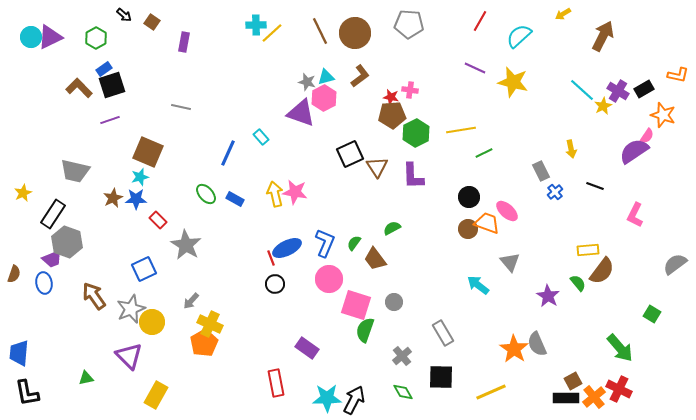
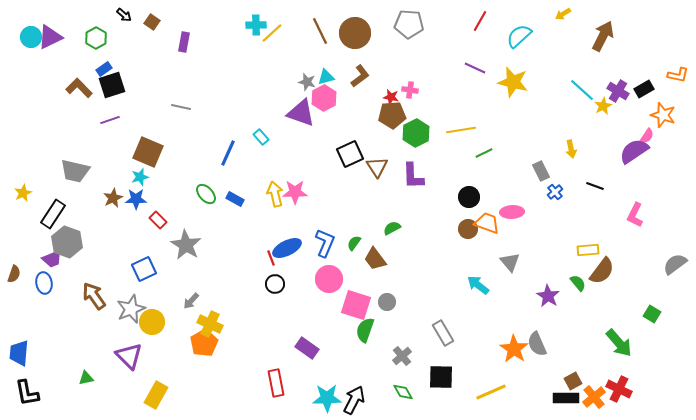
pink star at (295, 192): rotated 10 degrees counterclockwise
pink ellipse at (507, 211): moved 5 px right, 1 px down; rotated 45 degrees counterclockwise
gray circle at (394, 302): moved 7 px left
green arrow at (620, 348): moved 1 px left, 5 px up
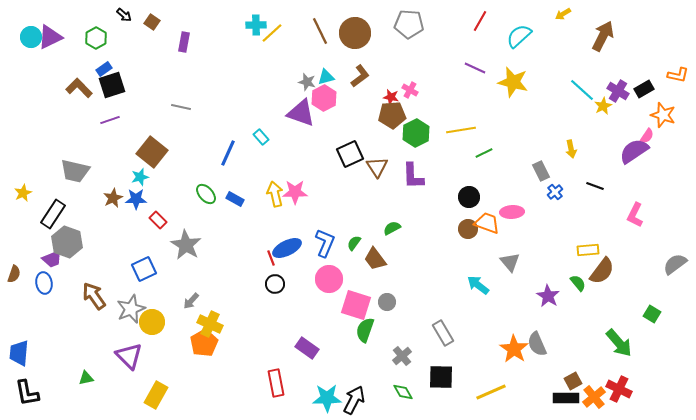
pink cross at (410, 90): rotated 21 degrees clockwise
brown square at (148, 152): moved 4 px right; rotated 16 degrees clockwise
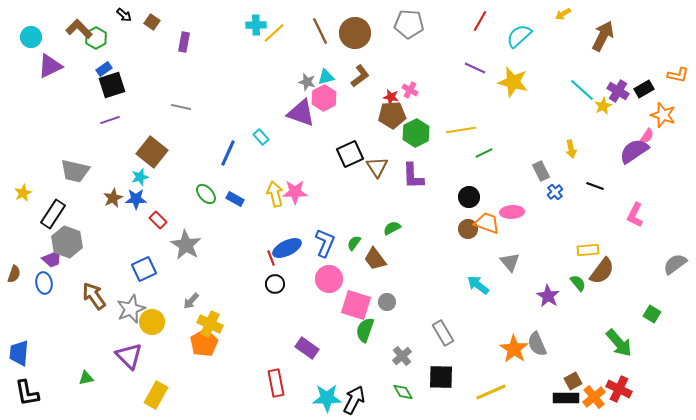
yellow line at (272, 33): moved 2 px right
purple triangle at (50, 37): moved 29 px down
brown L-shape at (79, 88): moved 59 px up
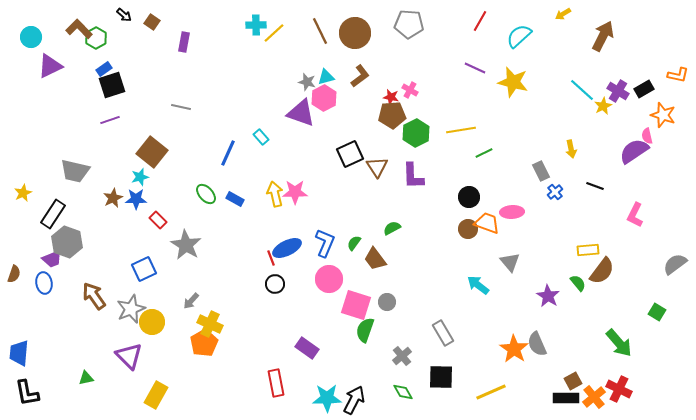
pink semicircle at (647, 136): rotated 133 degrees clockwise
green square at (652, 314): moved 5 px right, 2 px up
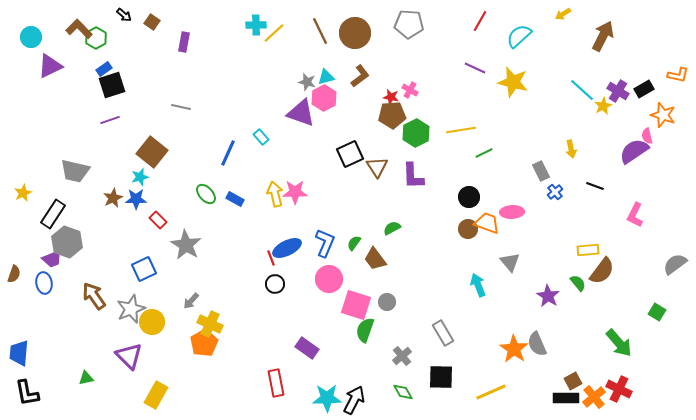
cyan arrow at (478, 285): rotated 30 degrees clockwise
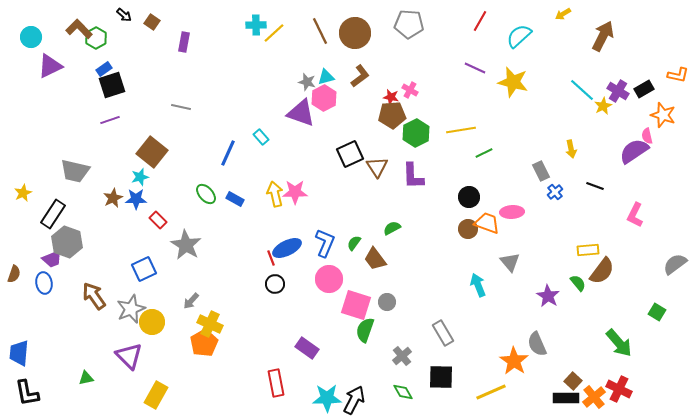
orange star at (514, 349): moved 12 px down
brown square at (573, 381): rotated 18 degrees counterclockwise
